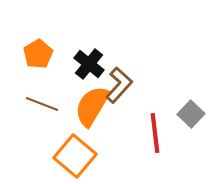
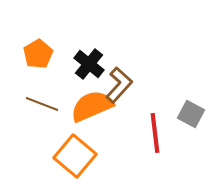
orange semicircle: rotated 36 degrees clockwise
gray square: rotated 16 degrees counterclockwise
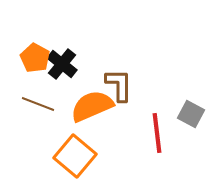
orange pentagon: moved 3 px left, 4 px down; rotated 12 degrees counterclockwise
black cross: moved 27 px left
brown L-shape: rotated 42 degrees counterclockwise
brown line: moved 4 px left
red line: moved 2 px right
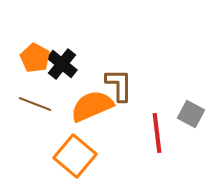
brown line: moved 3 px left
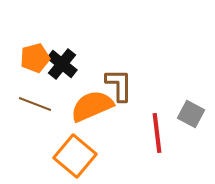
orange pentagon: rotated 28 degrees clockwise
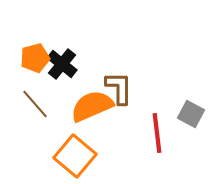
brown L-shape: moved 3 px down
brown line: rotated 28 degrees clockwise
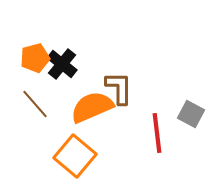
orange semicircle: moved 1 px down
